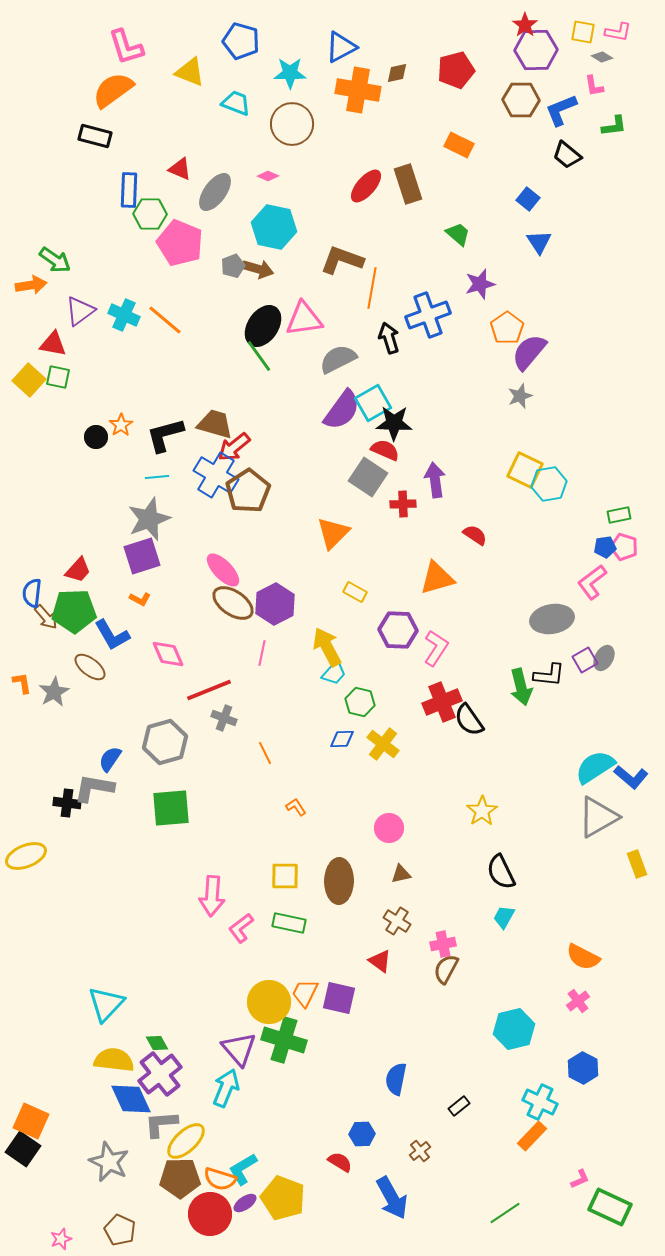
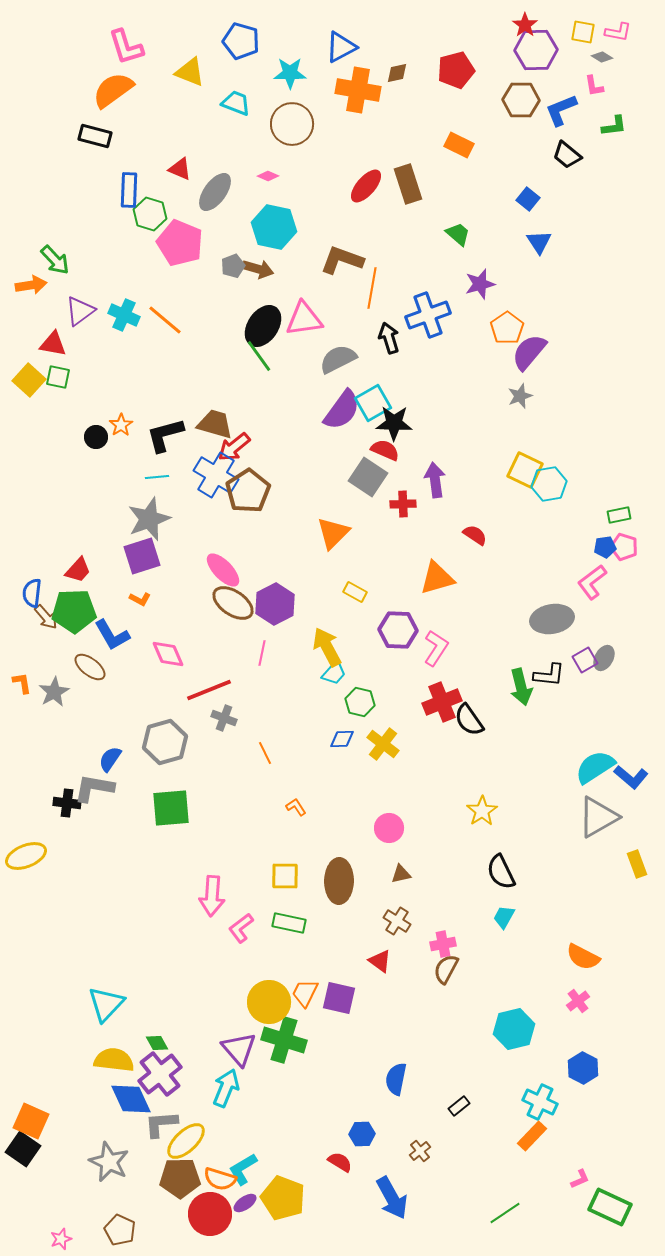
green hexagon at (150, 214): rotated 16 degrees clockwise
green arrow at (55, 260): rotated 12 degrees clockwise
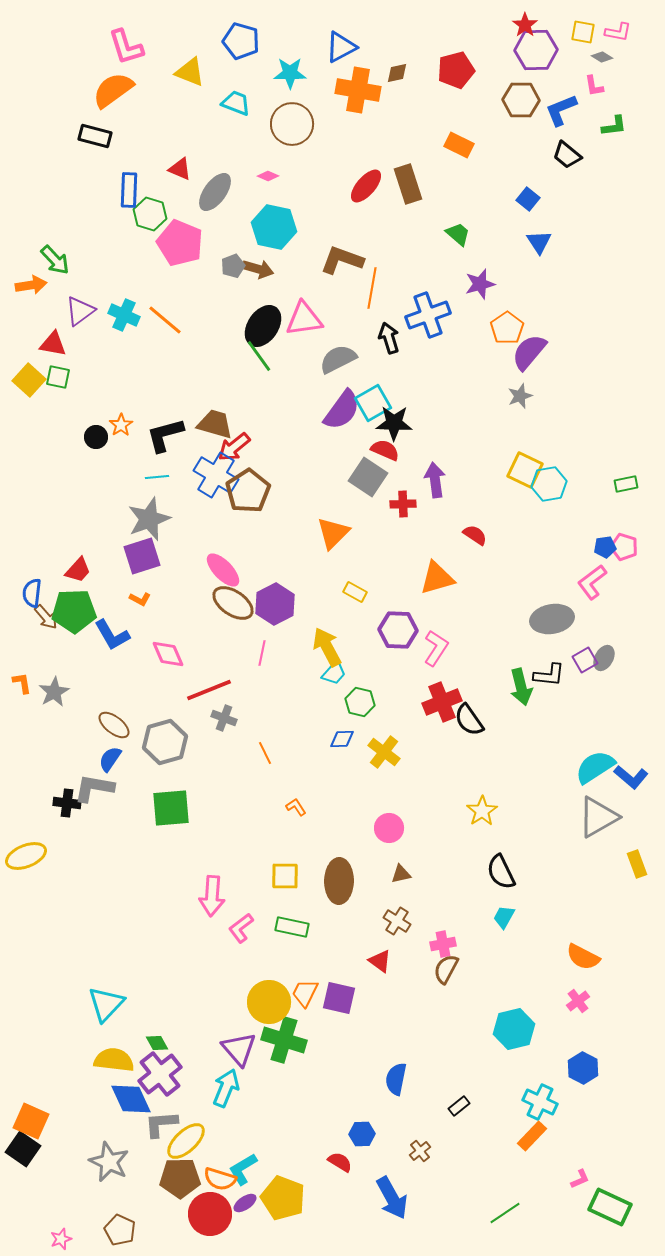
green rectangle at (619, 515): moved 7 px right, 31 px up
brown ellipse at (90, 667): moved 24 px right, 58 px down
yellow cross at (383, 744): moved 1 px right, 8 px down
green rectangle at (289, 923): moved 3 px right, 4 px down
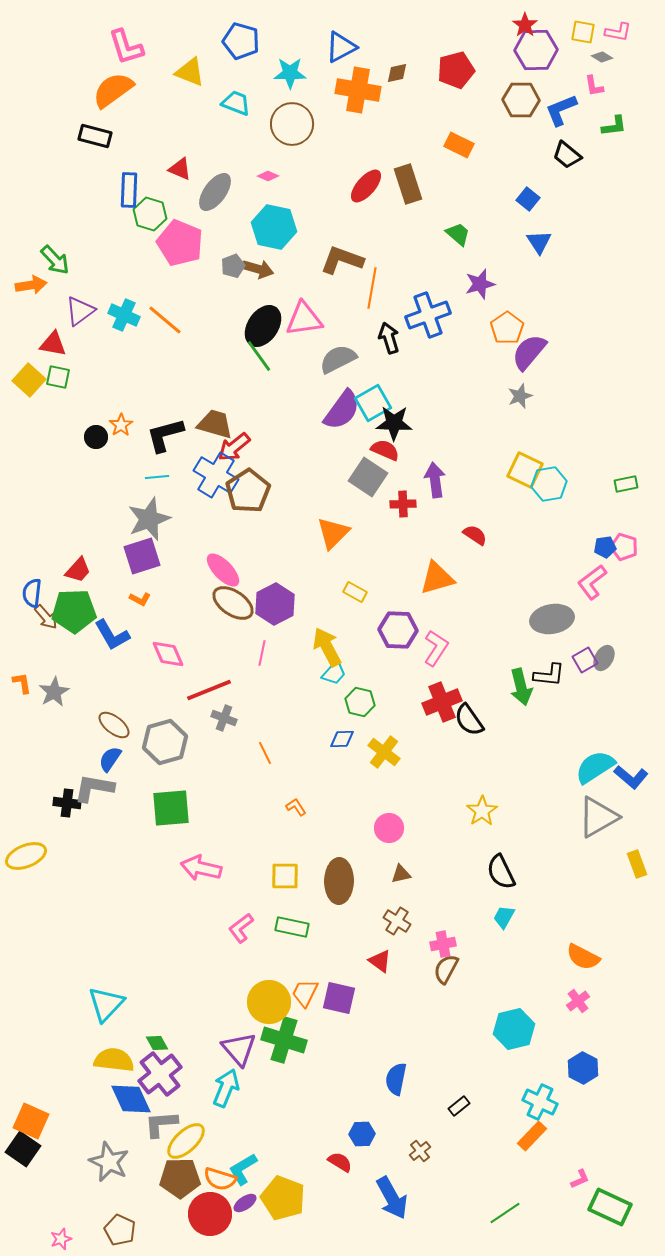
pink arrow at (212, 896): moved 11 px left, 28 px up; rotated 99 degrees clockwise
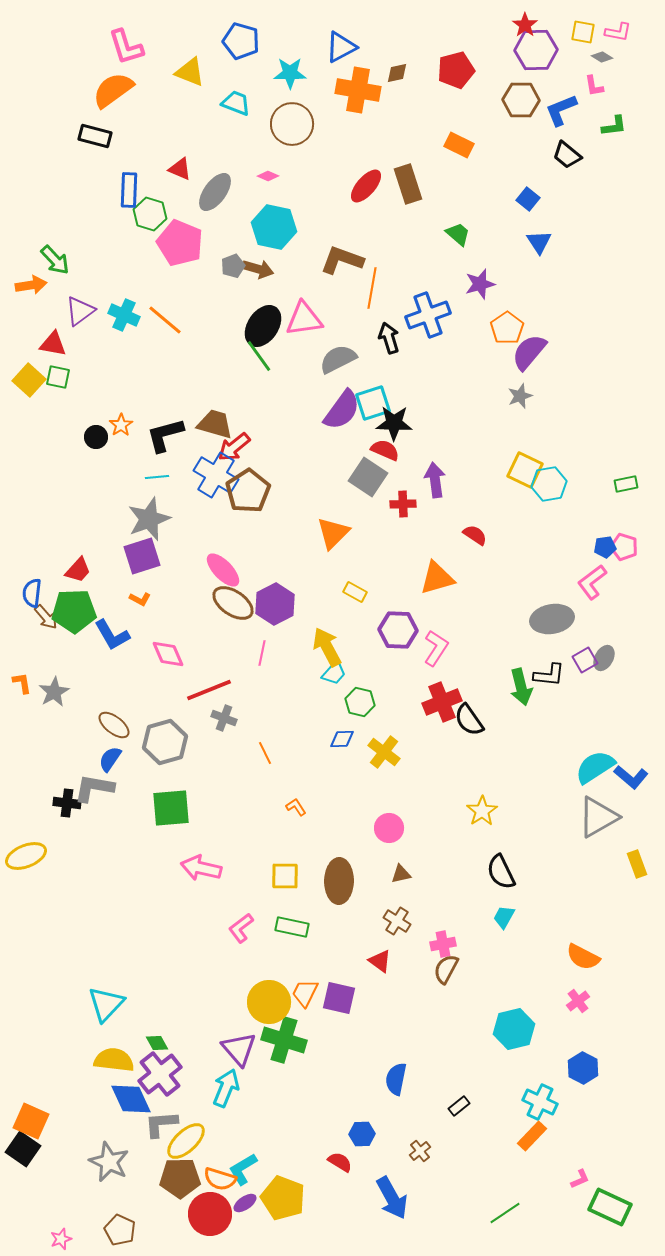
cyan square at (373, 403): rotated 12 degrees clockwise
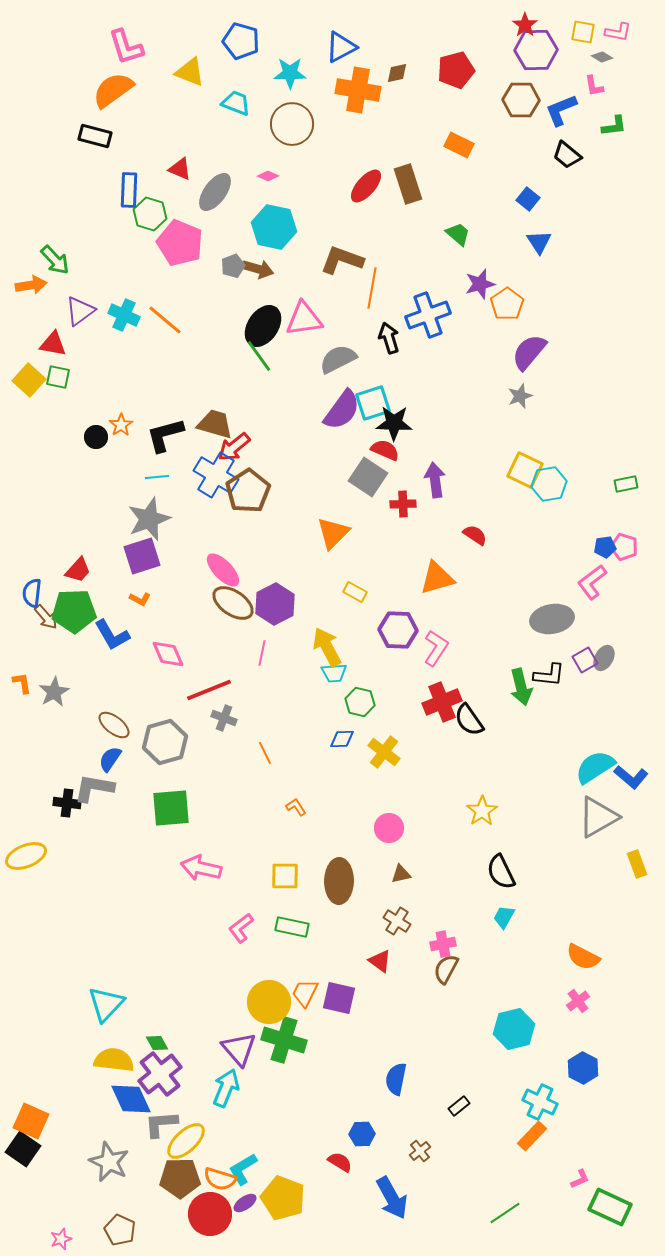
orange pentagon at (507, 328): moved 24 px up
cyan trapezoid at (334, 673): rotated 44 degrees clockwise
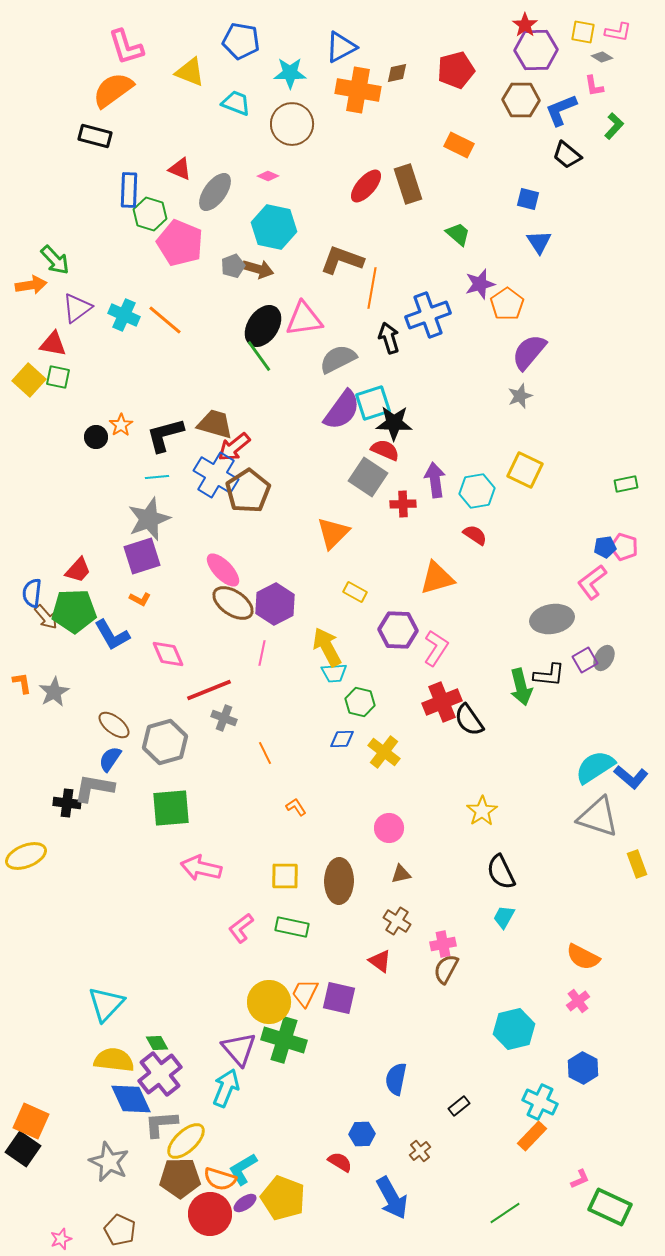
blue pentagon at (241, 41): rotated 6 degrees counterclockwise
green L-shape at (614, 126): rotated 40 degrees counterclockwise
blue square at (528, 199): rotated 25 degrees counterclockwise
purple triangle at (80, 311): moved 3 px left, 3 px up
cyan hexagon at (549, 484): moved 72 px left, 7 px down
gray triangle at (598, 817): rotated 48 degrees clockwise
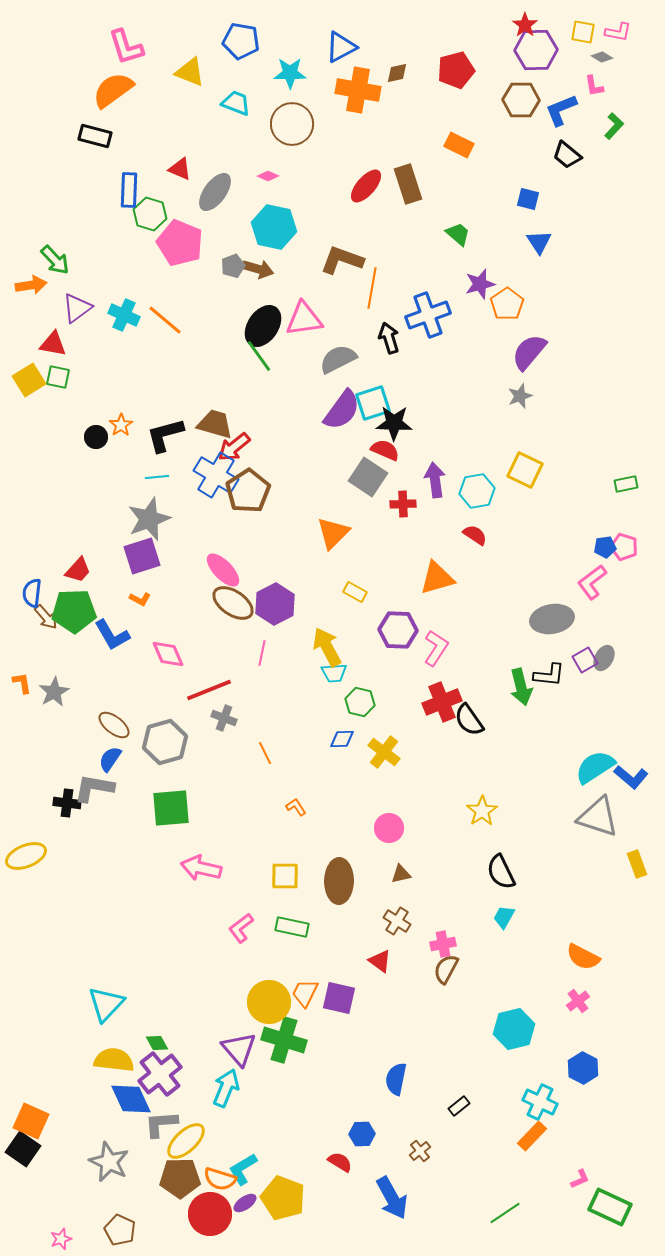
yellow square at (29, 380): rotated 16 degrees clockwise
